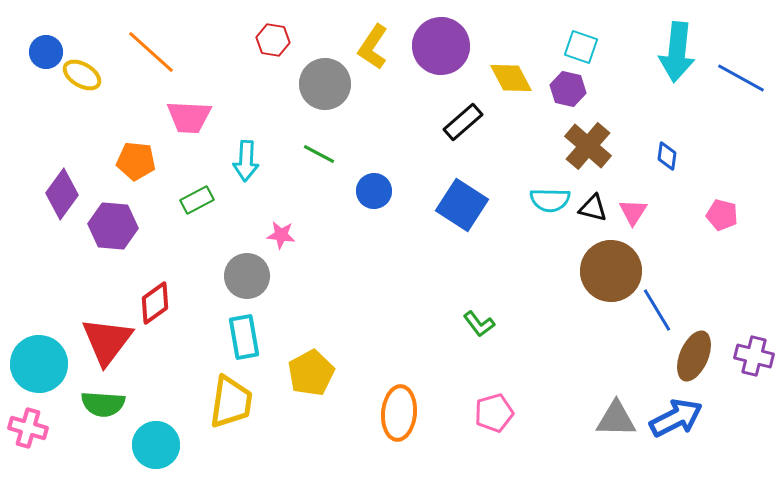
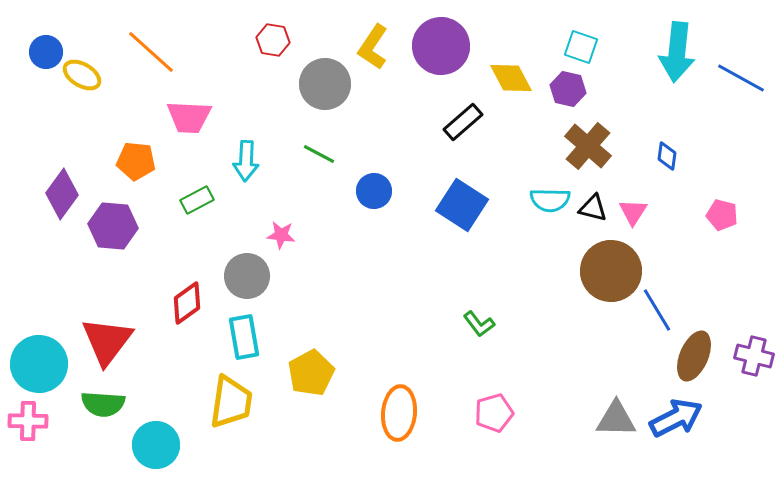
red diamond at (155, 303): moved 32 px right
pink cross at (28, 428): moved 7 px up; rotated 15 degrees counterclockwise
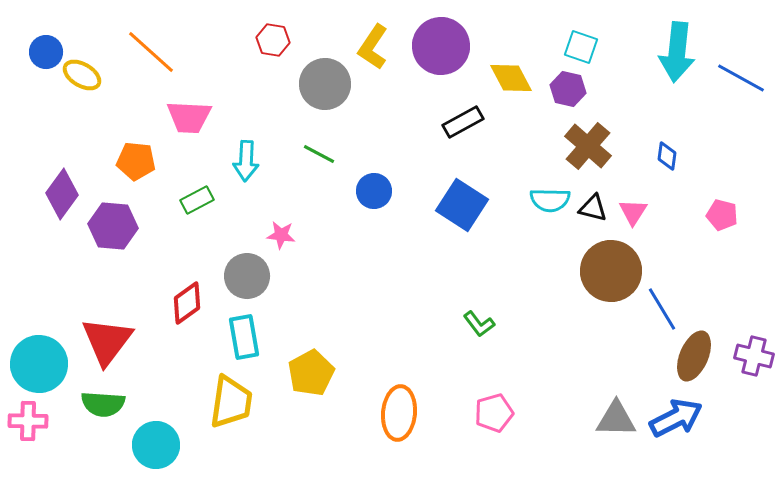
black rectangle at (463, 122): rotated 12 degrees clockwise
blue line at (657, 310): moved 5 px right, 1 px up
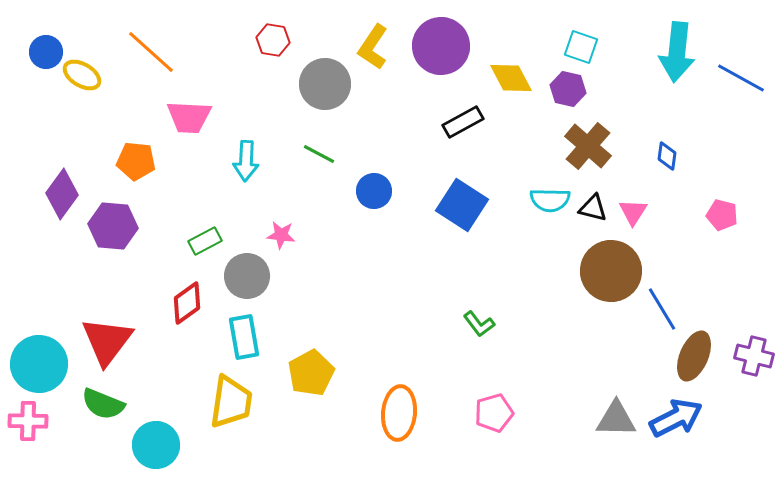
green rectangle at (197, 200): moved 8 px right, 41 px down
green semicircle at (103, 404): rotated 18 degrees clockwise
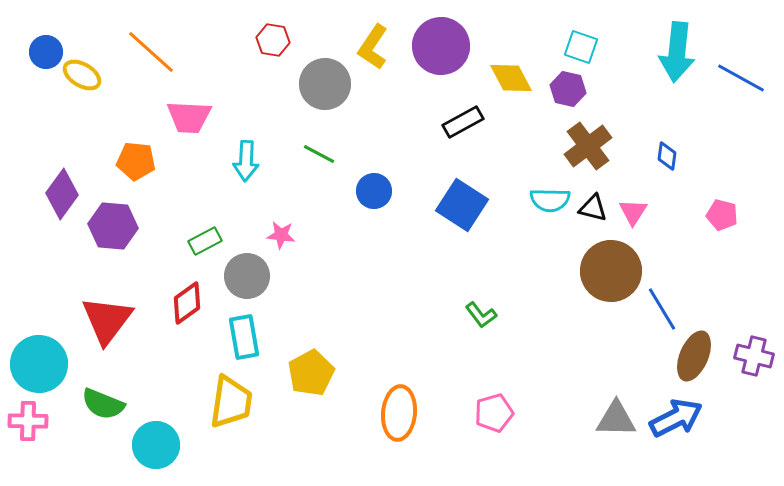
brown cross at (588, 146): rotated 12 degrees clockwise
green L-shape at (479, 324): moved 2 px right, 9 px up
red triangle at (107, 341): moved 21 px up
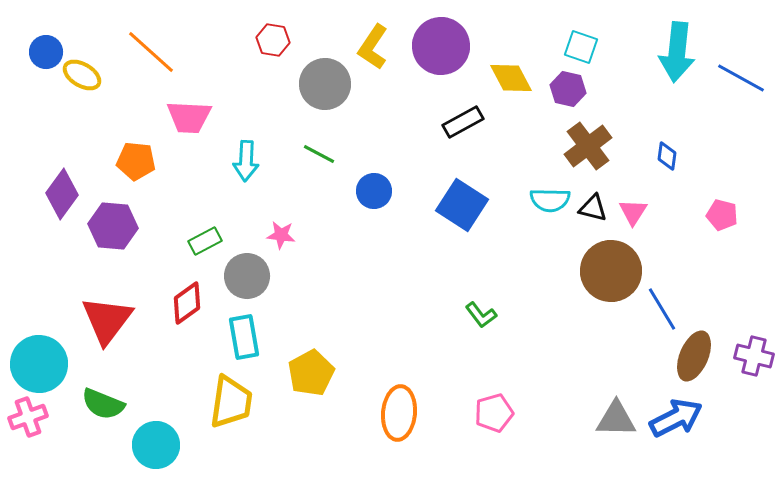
pink cross at (28, 421): moved 4 px up; rotated 21 degrees counterclockwise
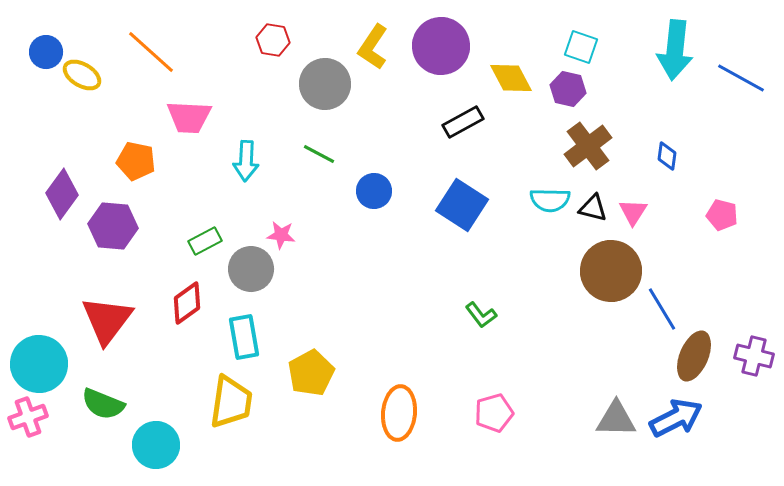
cyan arrow at (677, 52): moved 2 px left, 2 px up
orange pentagon at (136, 161): rotated 6 degrees clockwise
gray circle at (247, 276): moved 4 px right, 7 px up
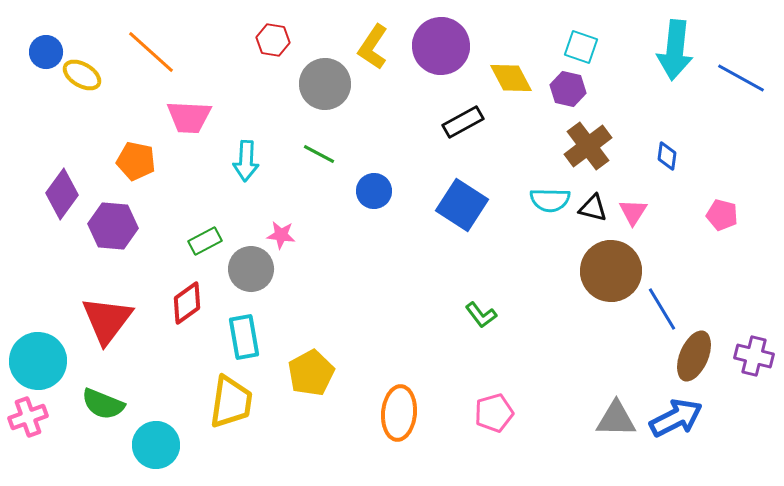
cyan circle at (39, 364): moved 1 px left, 3 px up
